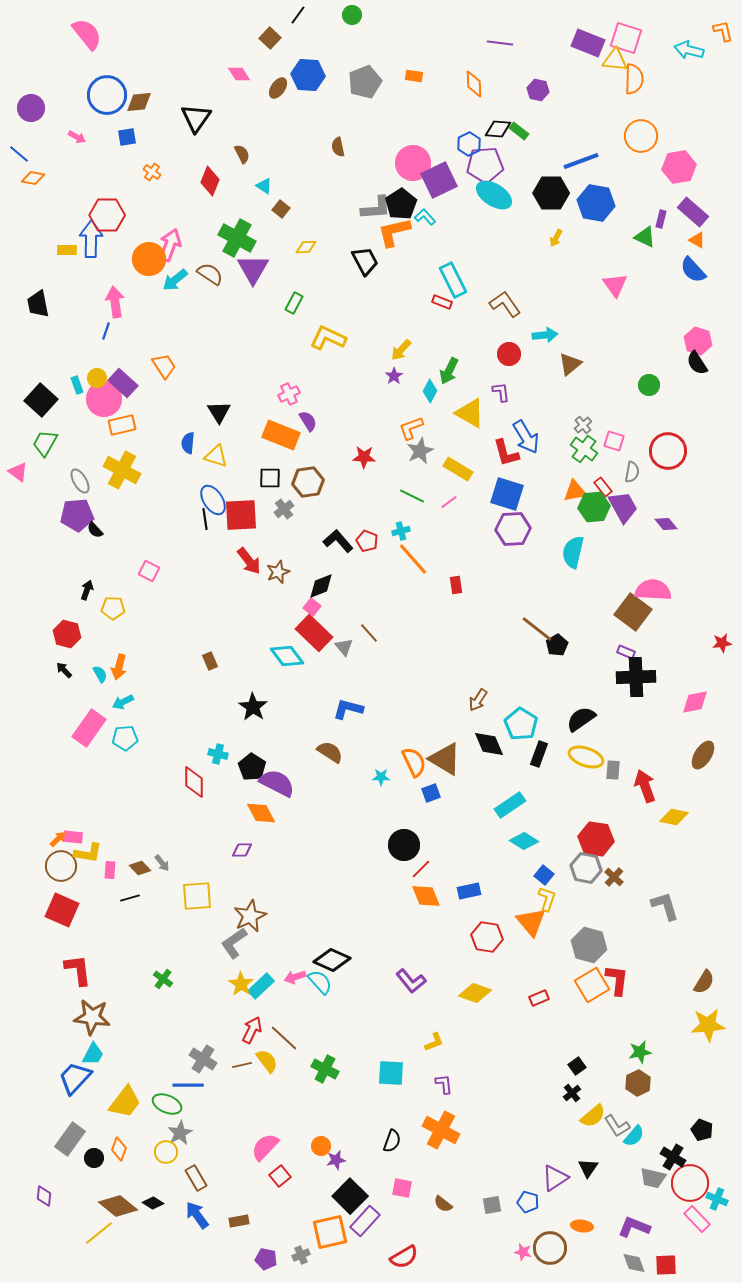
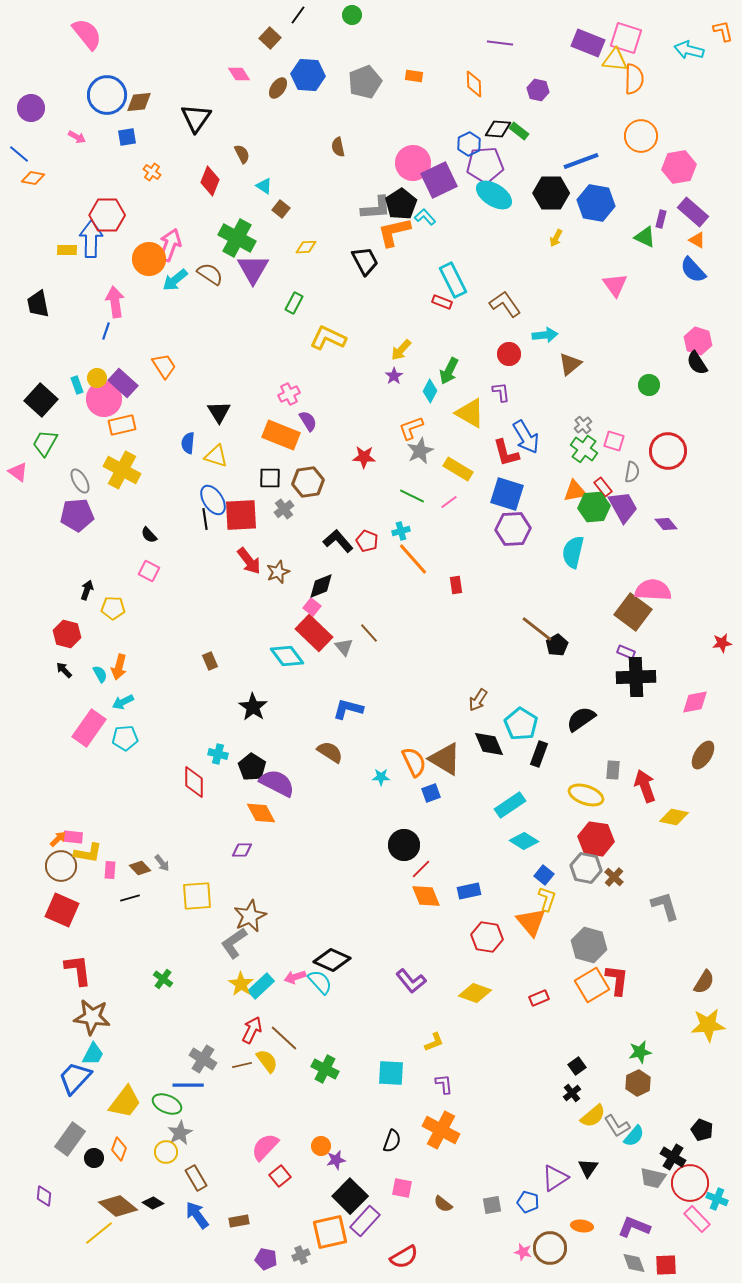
black semicircle at (95, 530): moved 54 px right, 5 px down
yellow ellipse at (586, 757): moved 38 px down
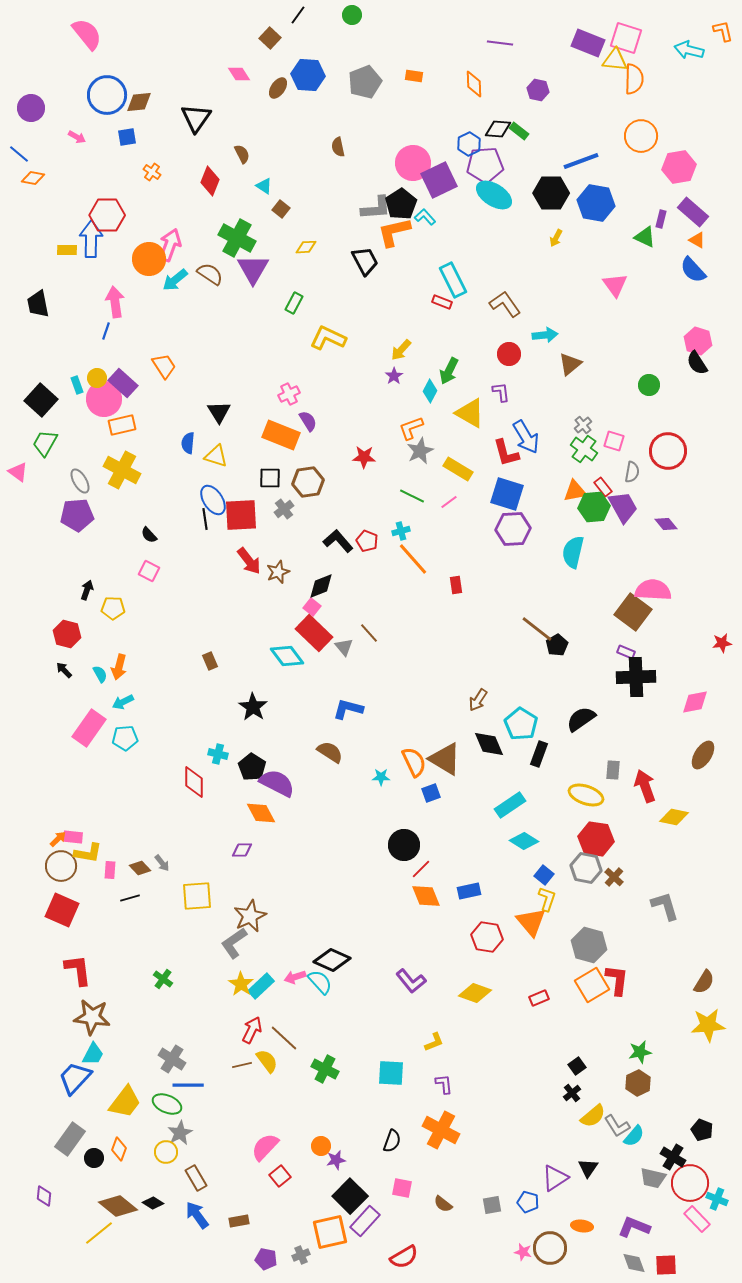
gray cross at (203, 1059): moved 31 px left
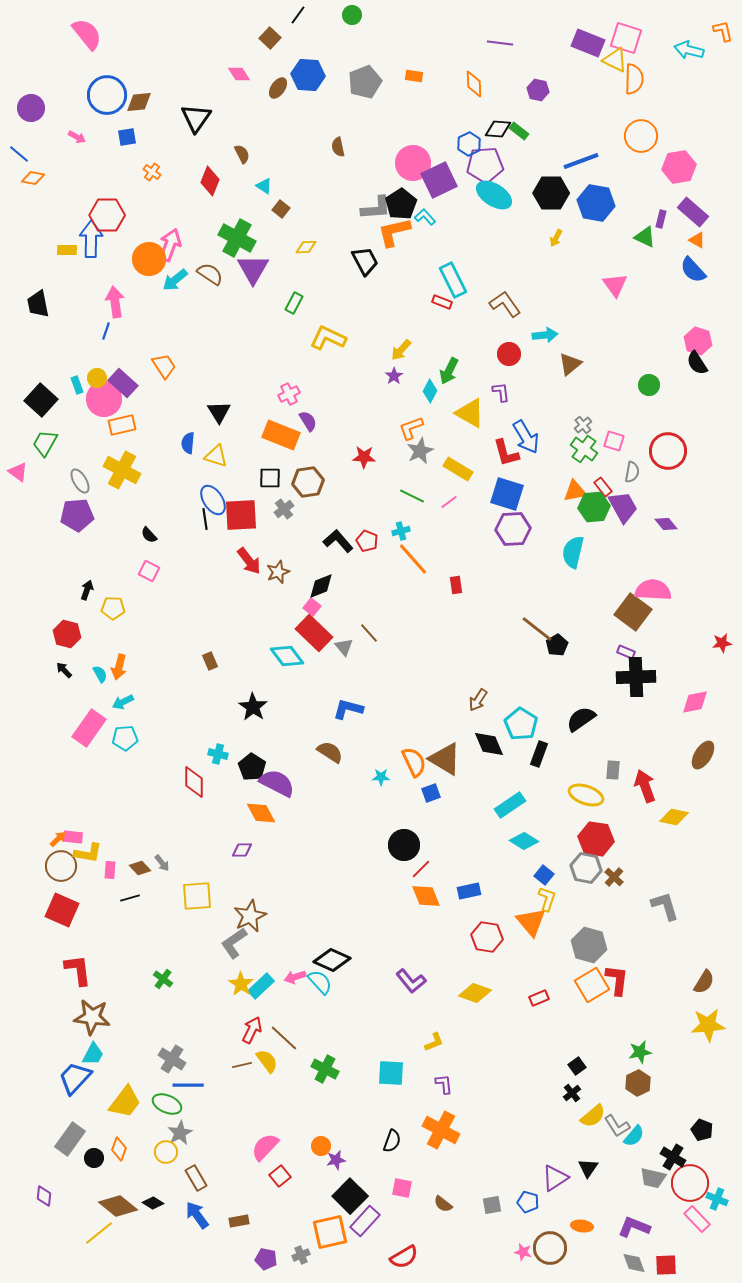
yellow triangle at (615, 60): rotated 20 degrees clockwise
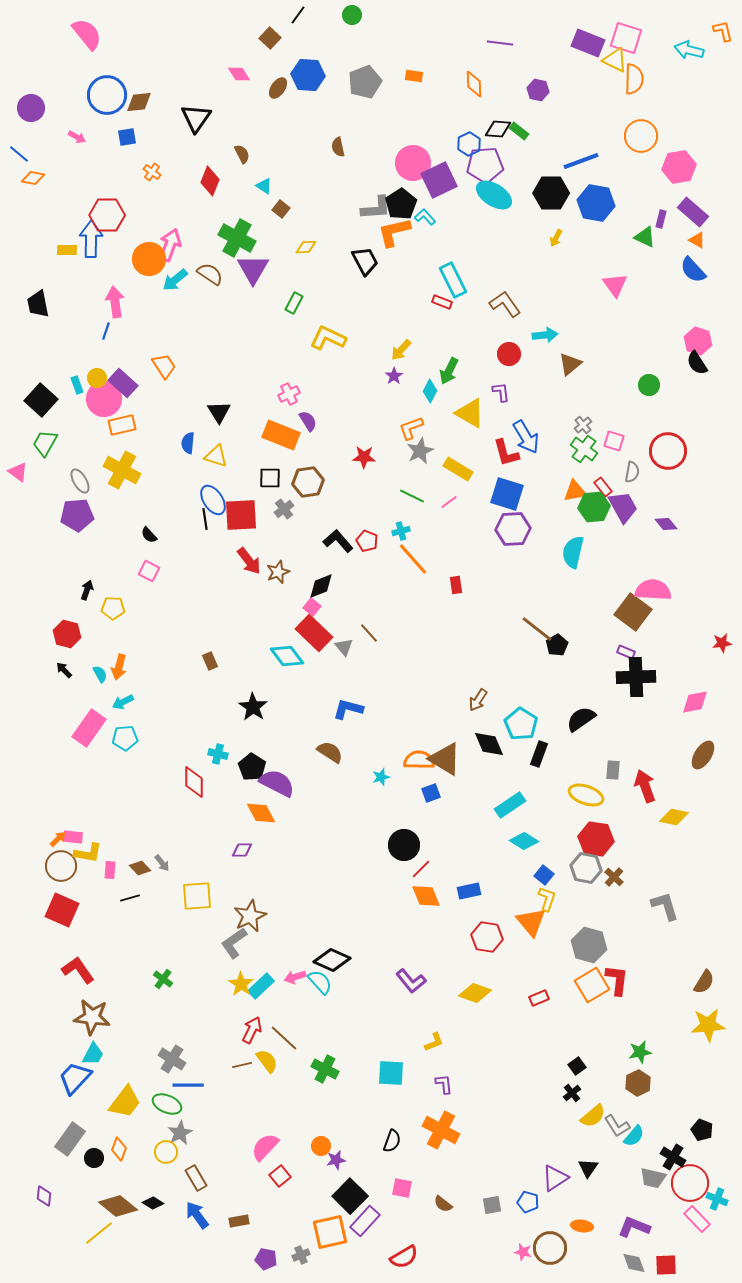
orange semicircle at (414, 762): moved 5 px right, 2 px up; rotated 64 degrees counterclockwise
cyan star at (381, 777): rotated 18 degrees counterclockwise
red L-shape at (78, 970): rotated 28 degrees counterclockwise
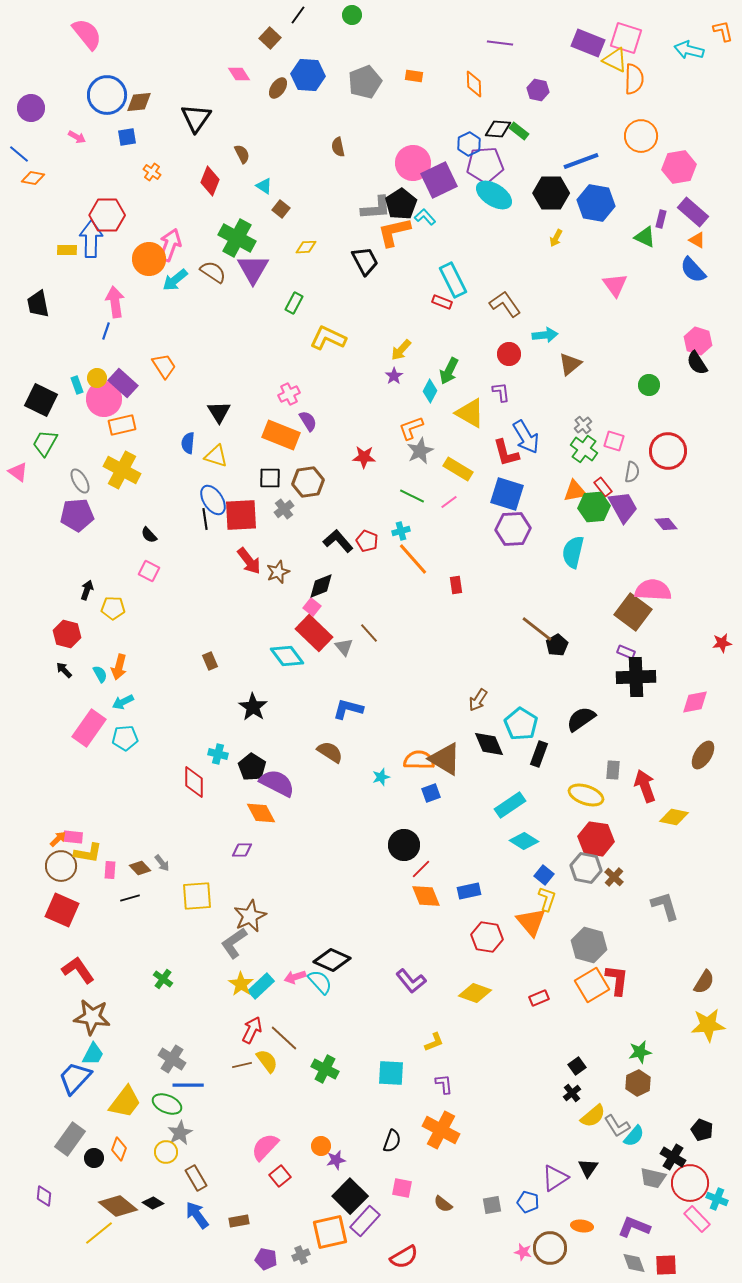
brown semicircle at (210, 274): moved 3 px right, 2 px up
black square at (41, 400): rotated 16 degrees counterclockwise
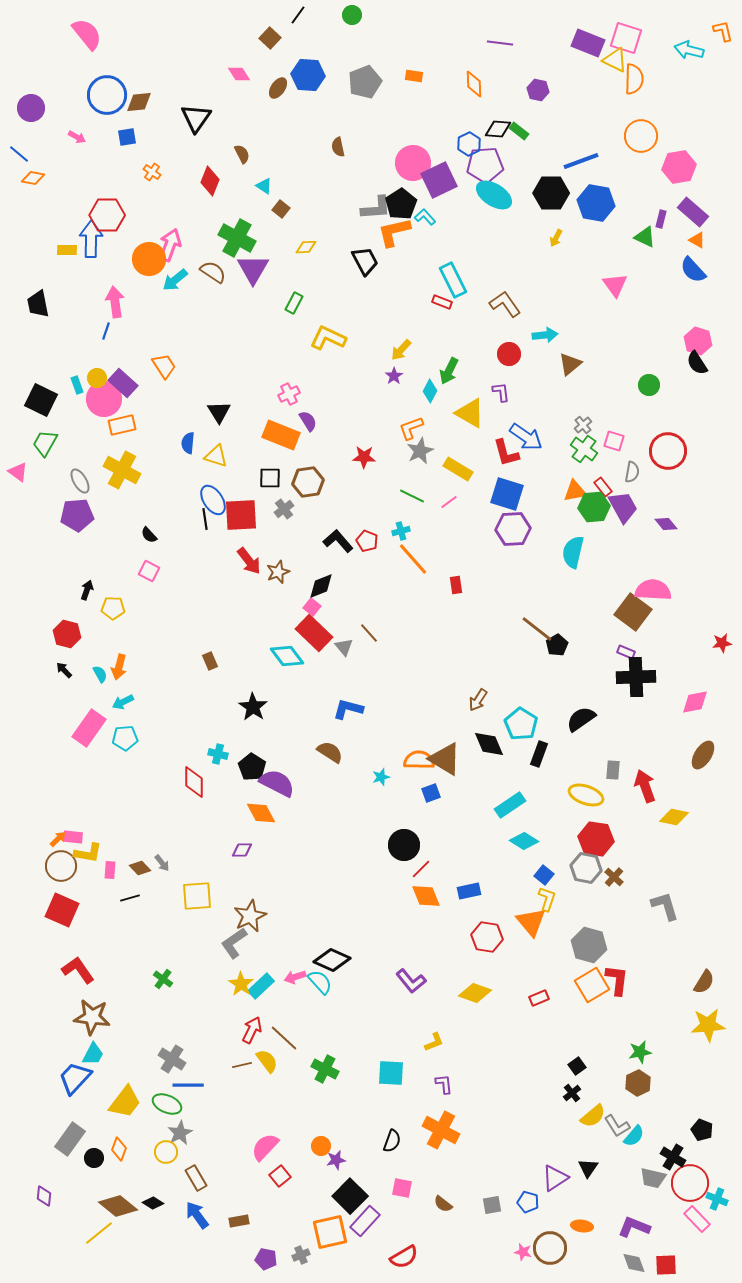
blue arrow at (526, 437): rotated 24 degrees counterclockwise
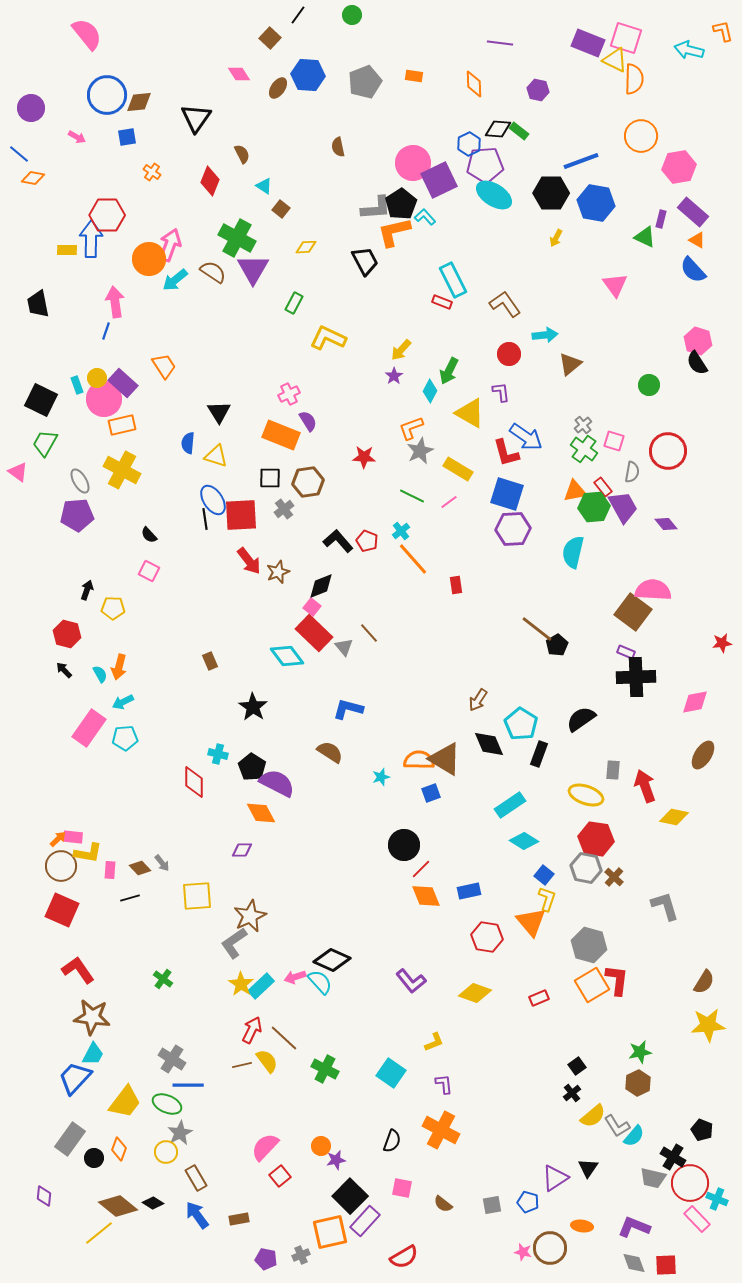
cyan cross at (401, 531): rotated 24 degrees counterclockwise
cyan square at (391, 1073): rotated 32 degrees clockwise
brown rectangle at (239, 1221): moved 2 px up
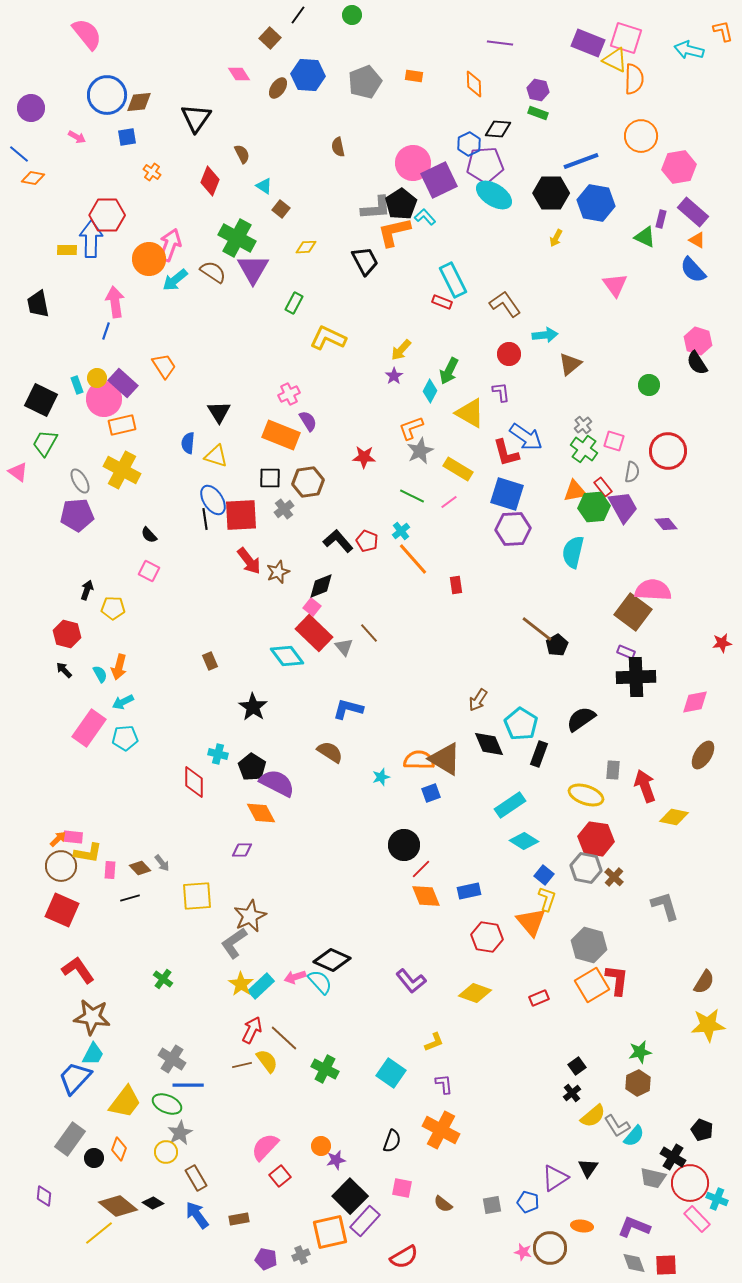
green rectangle at (519, 131): moved 19 px right, 18 px up; rotated 18 degrees counterclockwise
